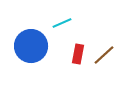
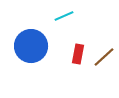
cyan line: moved 2 px right, 7 px up
brown line: moved 2 px down
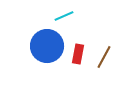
blue circle: moved 16 px right
brown line: rotated 20 degrees counterclockwise
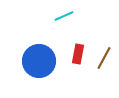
blue circle: moved 8 px left, 15 px down
brown line: moved 1 px down
